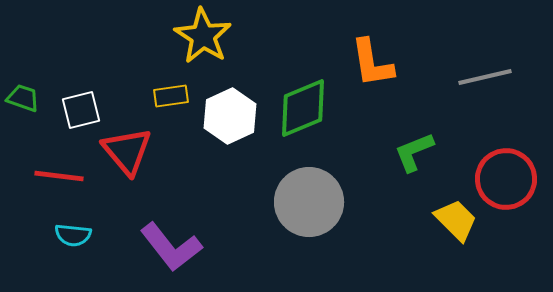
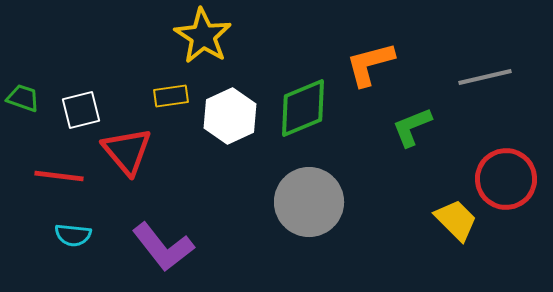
orange L-shape: moved 2 px left, 1 px down; rotated 84 degrees clockwise
green L-shape: moved 2 px left, 25 px up
purple L-shape: moved 8 px left
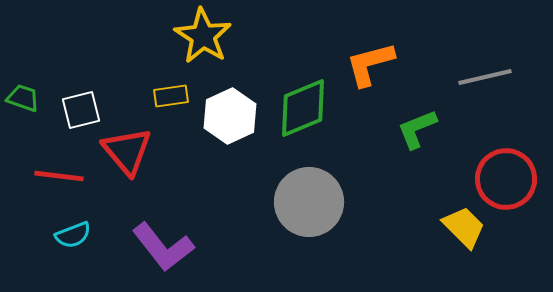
green L-shape: moved 5 px right, 2 px down
yellow trapezoid: moved 8 px right, 7 px down
cyan semicircle: rotated 27 degrees counterclockwise
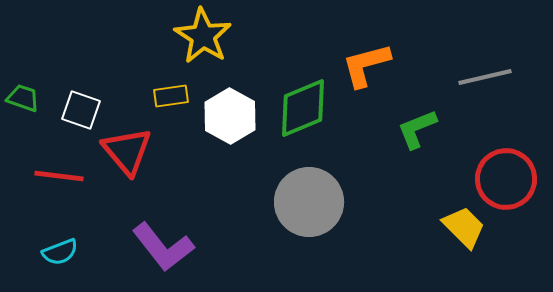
orange L-shape: moved 4 px left, 1 px down
white square: rotated 33 degrees clockwise
white hexagon: rotated 6 degrees counterclockwise
cyan semicircle: moved 13 px left, 17 px down
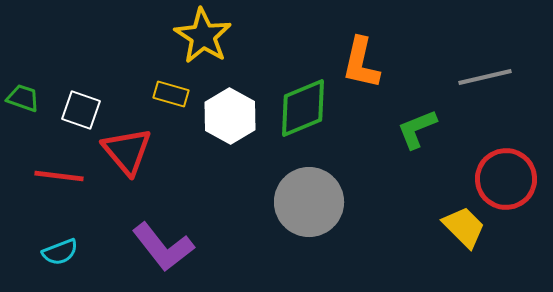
orange L-shape: moved 5 px left, 2 px up; rotated 62 degrees counterclockwise
yellow rectangle: moved 2 px up; rotated 24 degrees clockwise
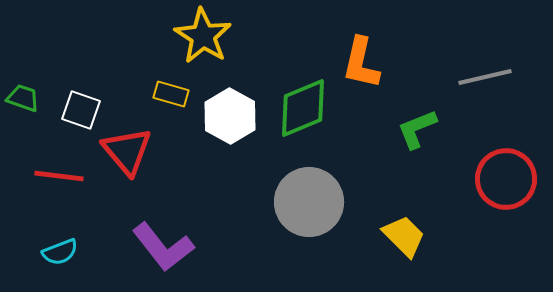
yellow trapezoid: moved 60 px left, 9 px down
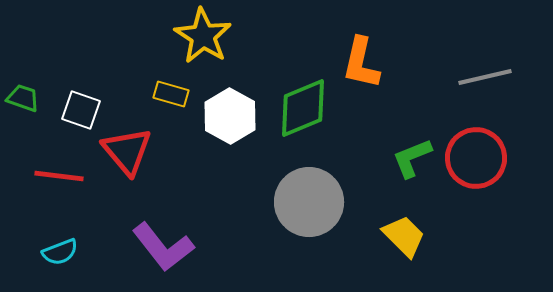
green L-shape: moved 5 px left, 29 px down
red circle: moved 30 px left, 21 px up
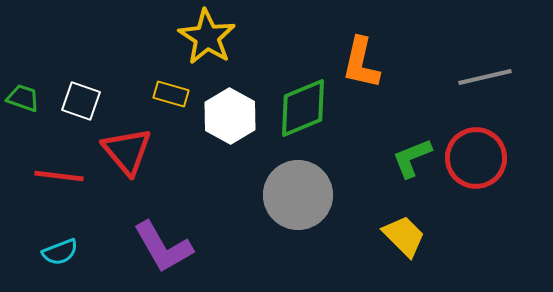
yellow star: moved 4 px right, 1 px down
white square: moved 9 px up
gray circle: moved 11 px left, 7 px up
purple L-shape: rotated 8 degrees clockwise
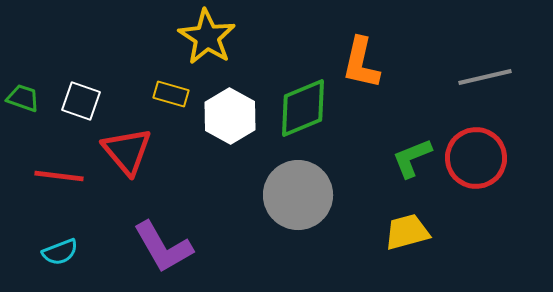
yellow trapezoid: moved 3 px right, 4 px up; rotated 60 degrees counterclockwise
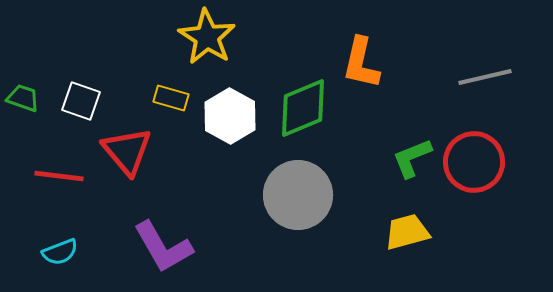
yellow rectangle: moved 4 px down
red circle: moved 2 px left, 4 px down
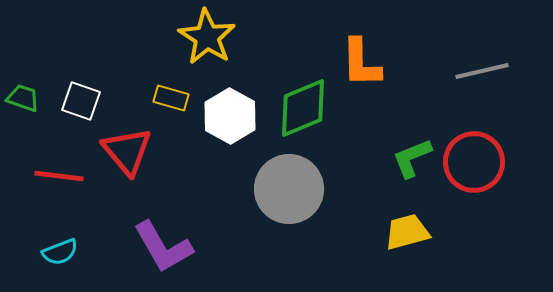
orange L-shape: rotated 14 degrees counterclockwise
gray line: moved 3 px left, 6 px up
gray circle: moved 9 px left, 6 px up
